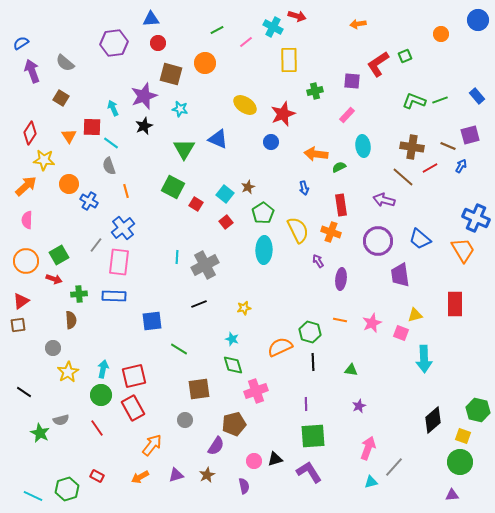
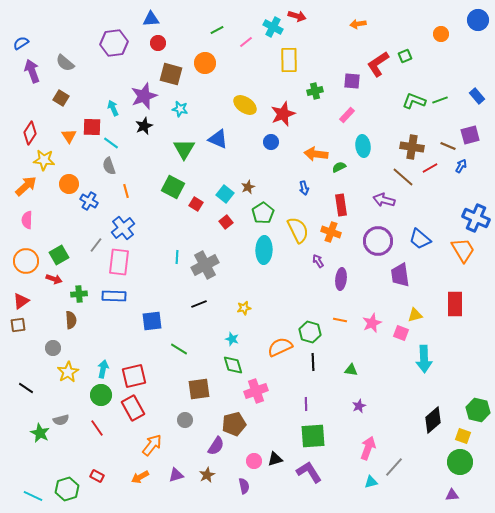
black line at (24, 392): moved 2 px right, 4 px up
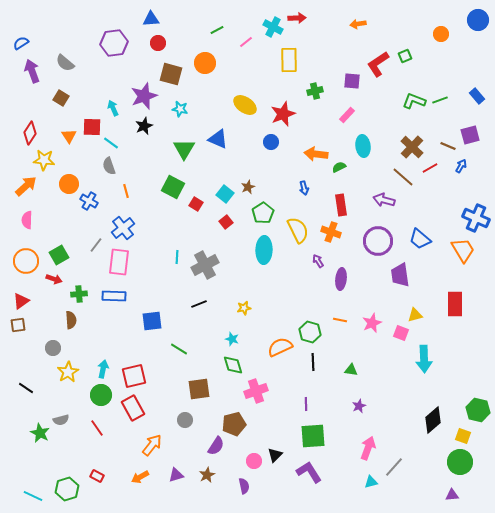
red arrow at (297, 16): moved 2 px down; rotated 18 degrees counterclockwise
brown cross at (412, 147): rotated 35 degrees clockwise
black triangle at (275, 459): moved 4 px up; rotated 28 degrees counterclockwise
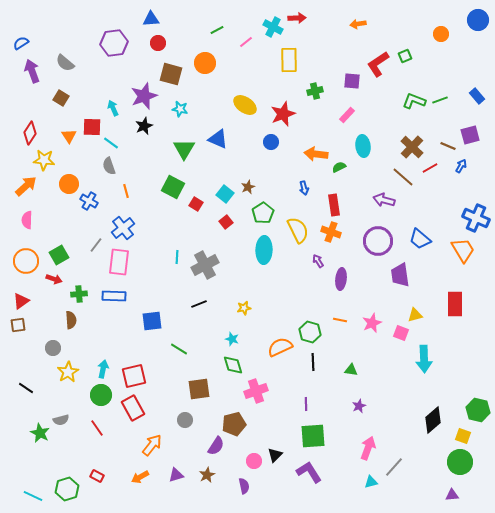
red rectangle at (341, 205): moved 7 px left
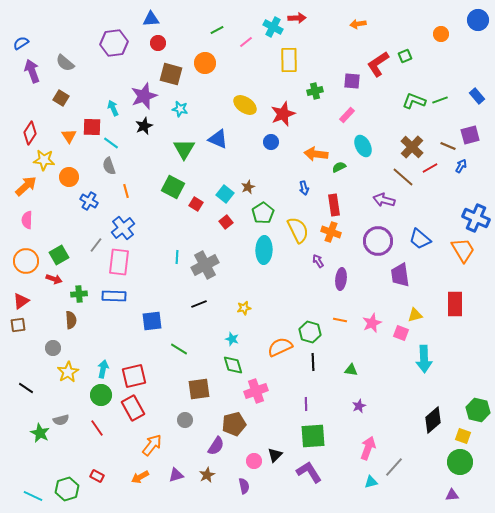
cyan ellipse at (363, 146): rotated 20 degrees counterclockwise
orange circle at (69, 184): moved 7 px up
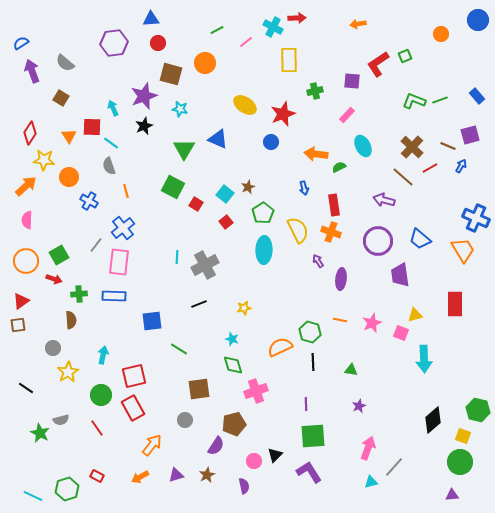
cyan arrow at (103, 369): moved 14 px up
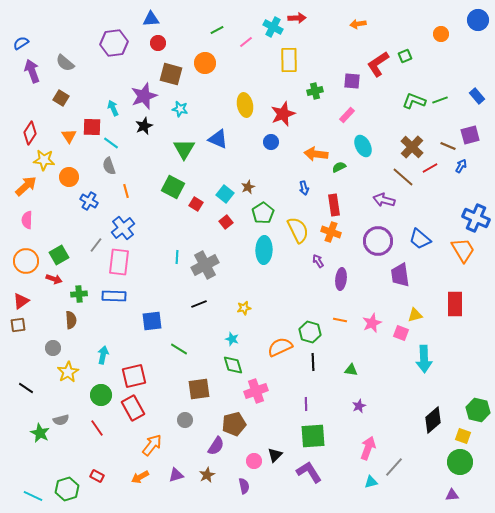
yellow ellipse at (245, 105): rotated 45 degrees clockwise
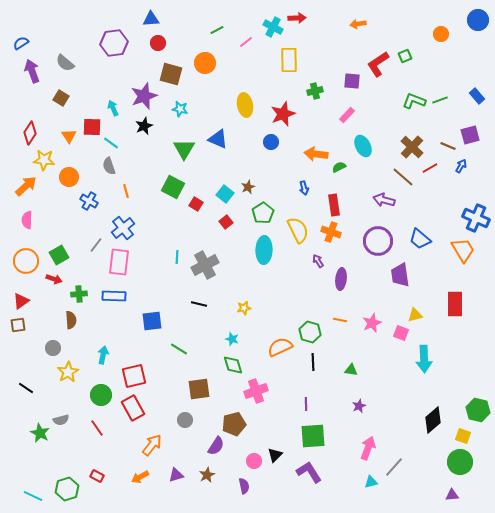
black line at (199, 304): rotated 35 degrees clockwise
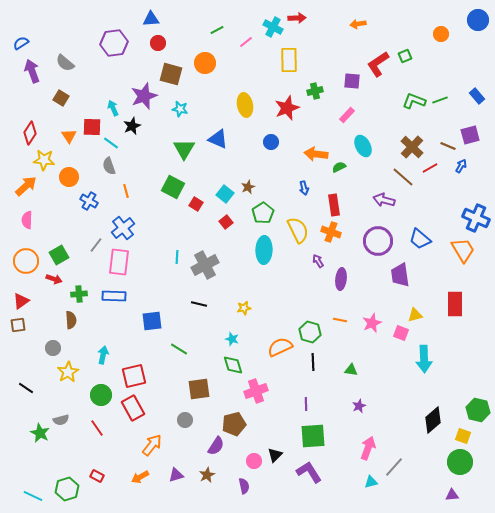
red star at (283, 114): moved 4 px right, 6 px up
black star at (144, 126): moved 12 px left
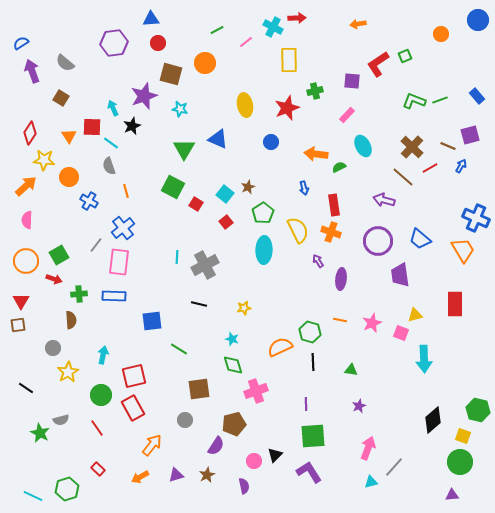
red triangle at (21, 301): rotated 24 degrees counterclockwise
red rectangle at (97, 476): moved 1 px right, 7 px up; rotated 16 degrees clockwise
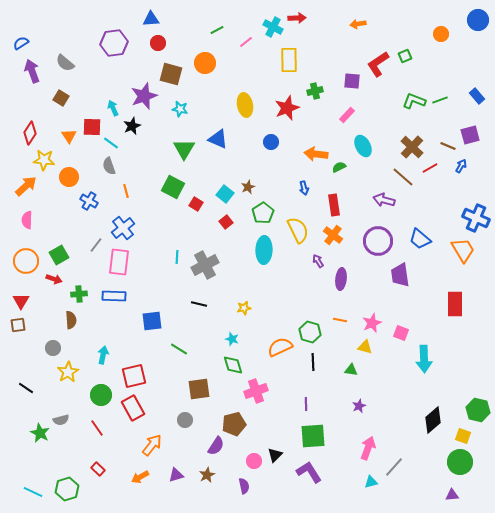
orange cross at (331, 232): moved 2 px right, 3 px down; rotated 18 degrees clockwise
yellow triangle at (415, 315): moved 50 px left, 32 px down; rotated 28 degrees clockwise
cyan line at (33, 496): moved 4 px up
